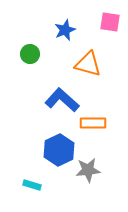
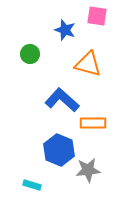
pink square: moved 13 px left, 6 px up
blue star: rotated 30 degrees counterclockwise
blue hexagon: rotated 12 degrees counterclockwise
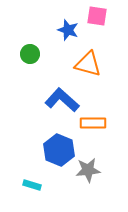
blue star: moved 3 px right
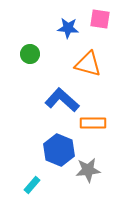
pink square: moved 3 px right, 3 px down
blue star: moved 2 px up; rotated 15 degrees counterclockwise
cyan rectangle: rotated 66 degrees counterclockwise
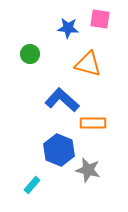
gray star: rotated 20 degrees clockwise
